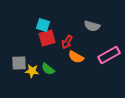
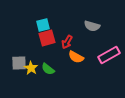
cyan square: rotated 32 degrees counterclockwise
yellow star: moved 1 px left, 3 px up; rotated 24 degrees clockwise
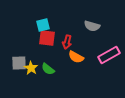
red square: rotated 24 degrees clockwise
red arrow: rotated 16 degrees counterclockwise
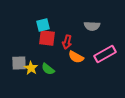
gray semicircle: rotated 14 degrees counterclockwise
pink rectangle: moved 4 px left, 1 px up
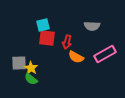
green semicircle: moved 17 px left, 10 px down
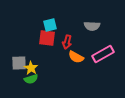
cyan square: moved 7 px right
pink rectangle: moved 2 px left
green semicircle: rotated 56 degrees counterclockwise
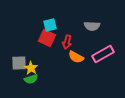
red square: rotated 18 degrees clockwise
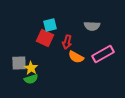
red square: moved 2 px left
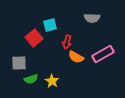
gray semicircle: moved 8 px up
red square: moved 11 px left; rotated 24 degrees clockwise
yellow star: moved 21 px right, 13 px down
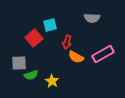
green semicircle: moved 4 px up
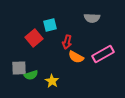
gray square: moved 5 px down
